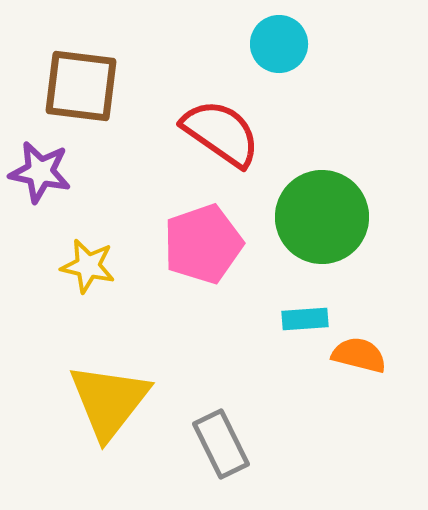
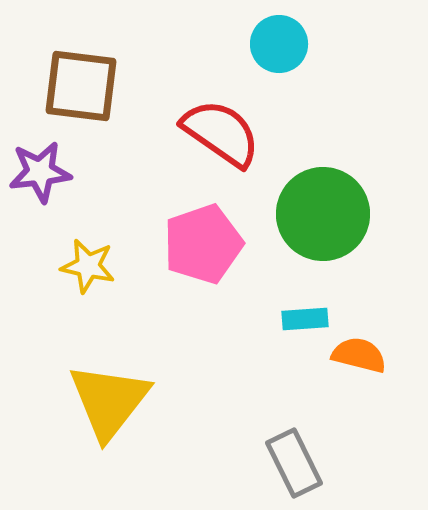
purple star: rotated 18 degrees counterclockwise
green circle: moved 1 px right, 3 px up
gray rectangle: moved 73 px right, 19 px down
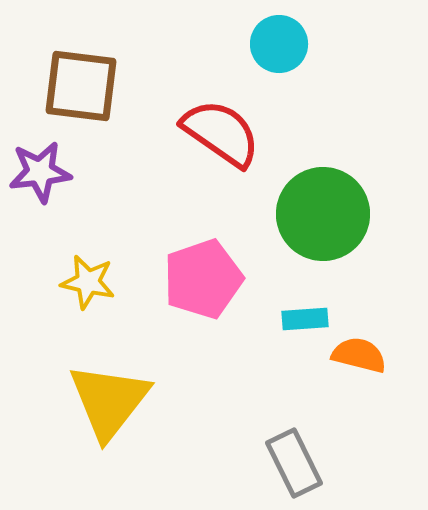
pink pentagon: moved 35 px down
yellow star: moved 16 px down
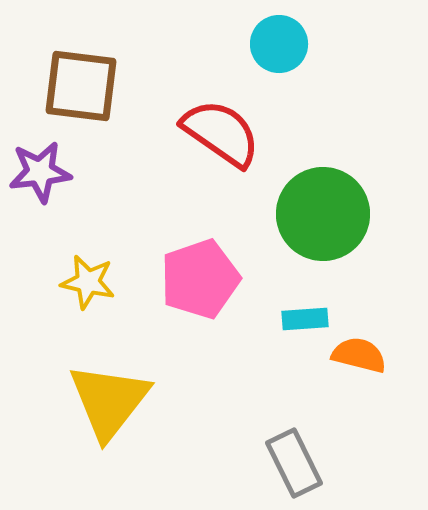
pink pentagon: moved 3 px left
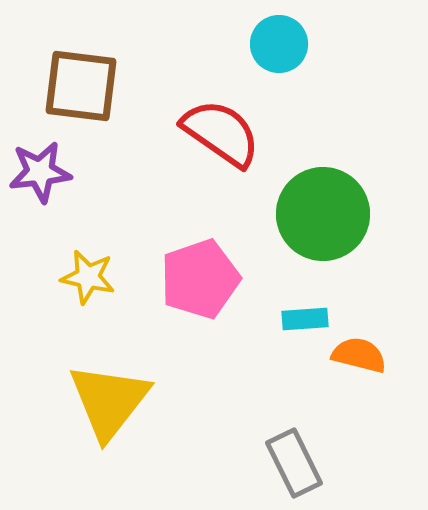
yellow star: moved 5 px up
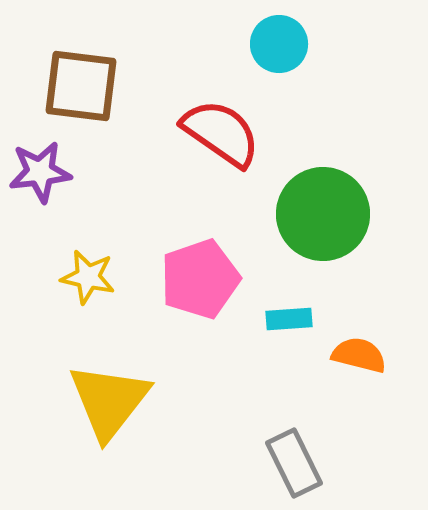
cyan rectangle: moved 16 px left
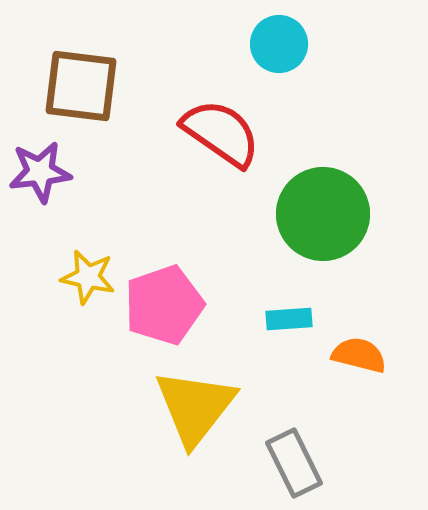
pink pentagon: moved 36 px left, 26 px down
yellow triangle: moved 86 px right, 6 px down
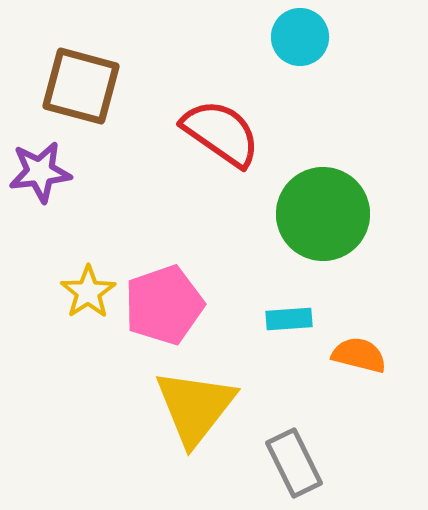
cyan circle: moved 21 px right, 7 px up
brown square: rotated 8 degrees clockwise
yellow star: moved 15 px down; rotated 26 degrees clockwise
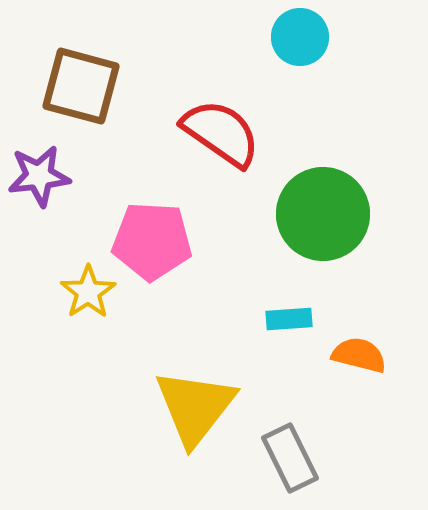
purple star: moved 1 px left, 4 px down
pink pentagon: moved 12 px left, 64 px up; rotated 22 degrees clockwise
gray rectangle: moved 4 px left, 5 px up
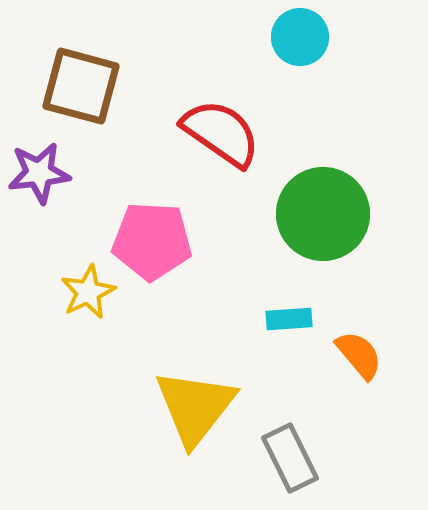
purple star: moved 3 px up
yellow star: rotated 8 degrees clockwise
orange semicircle: rotated 36 degrees clockwise
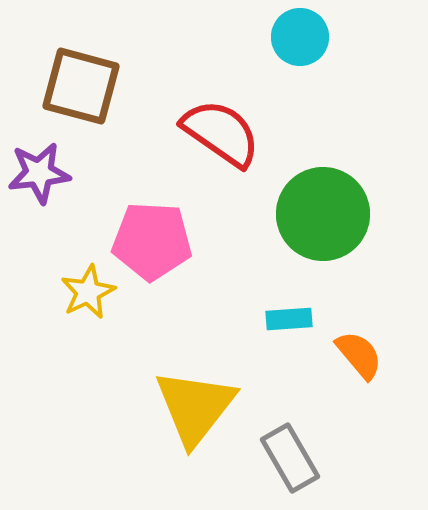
gray rectangle: rotated 4 degrees counterclockwise
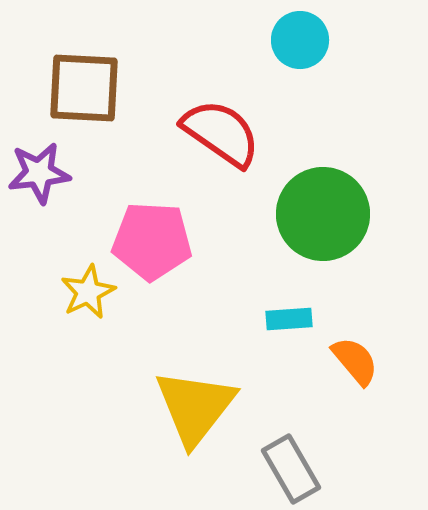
cyan circle: moved 3 px down
brown square: moved 3 px right, 2 px down; rotated 12 degrees counterclockwise
orange semicircle: moved 4 px left, 6 px down
gray rectangle: moved 1 px right, 11 px down
